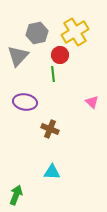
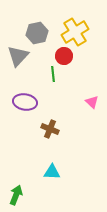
red circle: moved 4 px right, 1 px down
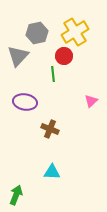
pink triangle: moved 1 px left, 1 px up; rotated 32 degrees clockwise
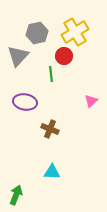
green line: moved 2 px left
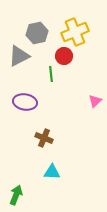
yellow cross: rotated 8 degrees clockwise
gray triangle: moved 1 px right; rotated 20 degrees clockwise
pink triangle: moved 4 px right
brown cross: moved 6 px left, 9 px down
